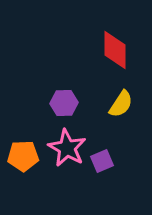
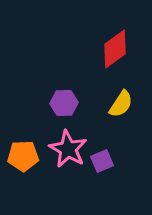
red diamond: moved 1 px up; rotated 54 degrees clockwise
pink star: moved 1 px right, 1 px down
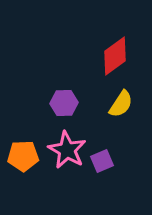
red diamond: moved 7 px down
pink star: moved 1 px left, 1 px down
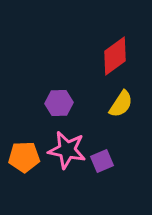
purple hexagon: moved 5 px left
pink star: rotated 18 degrees counterclockwise
orange pentagon: moved 1 px right, 1 px down
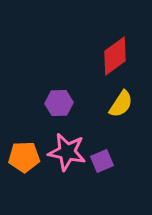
pink star: moved 2 px down
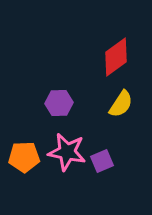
red diamond: moved 1 px right, 1 px down
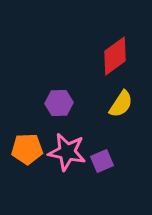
red diamond: moved 1 px left, 1 px up
orange pentagon: moved 3 px right, 8 px up
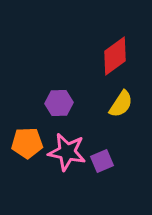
orange pentagon: moved 6 px up
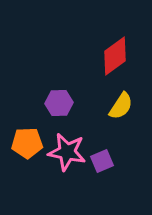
yellow semicircle: moved 2 px down
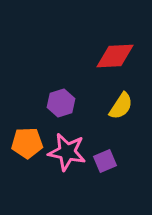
red diamond: rotated 33 degrees clockwise
purple hexagon: moved 2 px right; rotated 16 degrees counterclockwise
purple square: moved 3 px right
